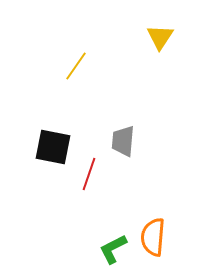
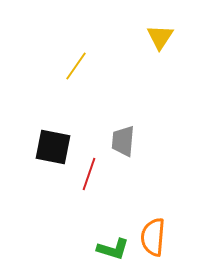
green L-shape: rotated 136 degrees counterclockwise
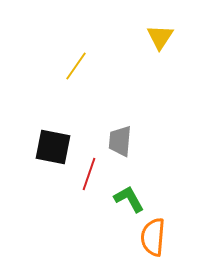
gray trapezoid: moved 3 px left
green L-shape: moved 16 px right, 50 px up; rotated 136 degrees counterclockwise
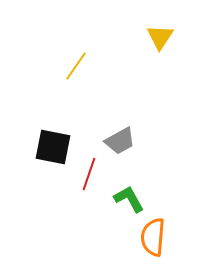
gray trapezoid: rotated 124 degrees counterclockwise
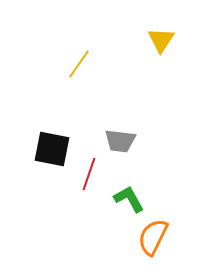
yellow triangle: moved 1 px right, 3 px down
yellow line: moved 3 px right, 2 px up
gray trapezoid: rotated 36 degrees clockwise
black square: moved 1 px left, 2 px down
orange semicircle: rotated 21 degrees clockwise
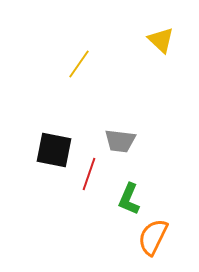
yellow triangle: rotated 20 degrees counterclockwise
black square: moved 2 px right, 1 px down
green L-shape: rotated 128 degrees counterclockwise
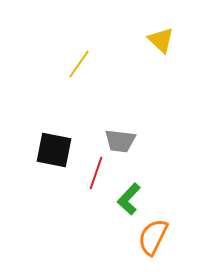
red line: moved 7 px right, 1 px up
green L-shape: rotated 20 degrees clockwise
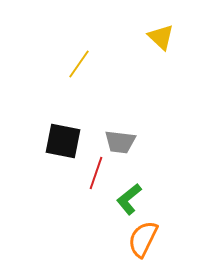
yellow triangle: moved 3 px up
gray trapezoid: moved 1 px down
black square: moved 9 px right, 9 px up
green L-shape: rotated 8 degrees clockwise
orange semicircle: moved 10 px left, 2 px down
